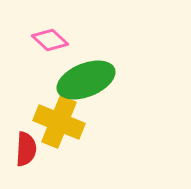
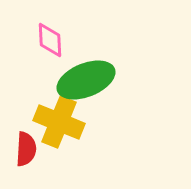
pink diamond: rotated 45 degrees clockwise
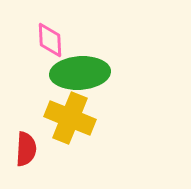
green ellipse: moved 6 px left, 7 px up; rotated 18 degrees clockwise
yellow cross: moved 11 px right, 4 px up
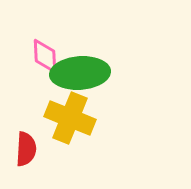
pink diamond: moved 5 px left, 16 px down
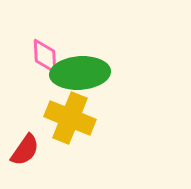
red semicircle: moved 1 px left, 1 px down; rotated 32 degrees clockwise
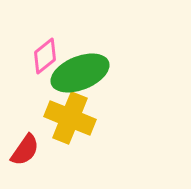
pink diamond: rotated 54 degrees clockwise
green ellipse: rotated 18 degrees counterclockwise
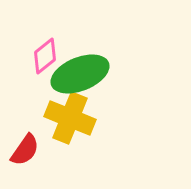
green ellipse: moved 1 px down
